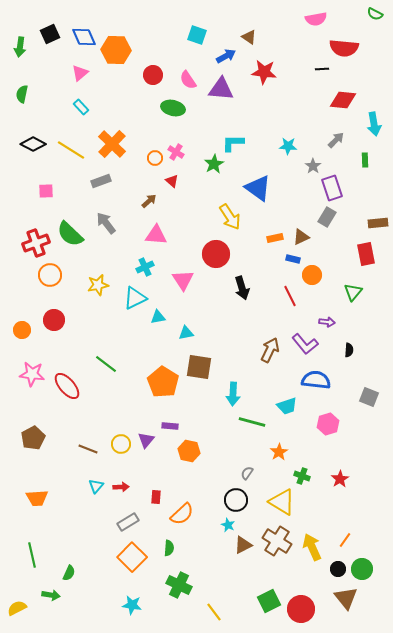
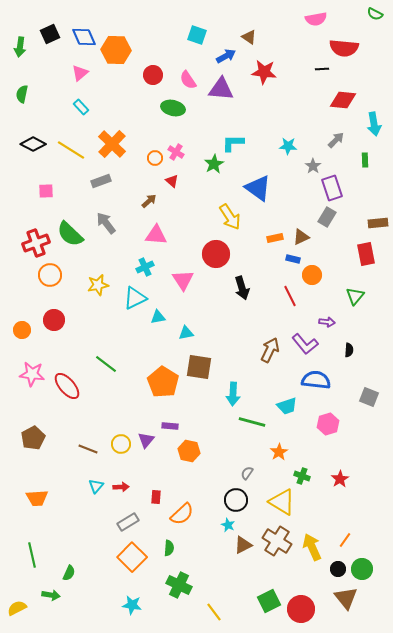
green triangle at (353, 292): moved 2 px right, 4 px down
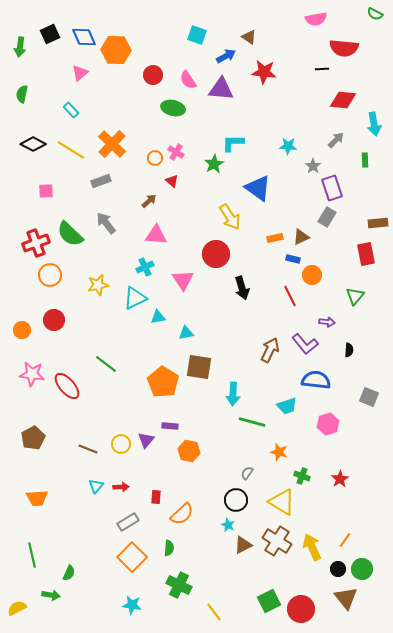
cyan rectangle at (81, 107): moved 10 px left, 3 px down
orange star at (279, 452): rotated 24 degrees counterclockwise
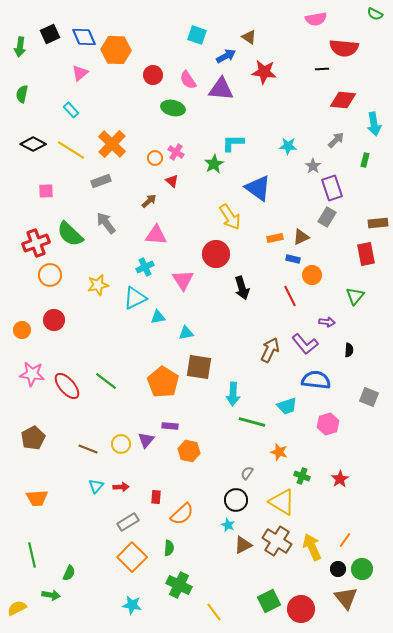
green rectangle at (365, 160): rotated 16 degrees clockwise
green line at (106, 364): moved 17 px down
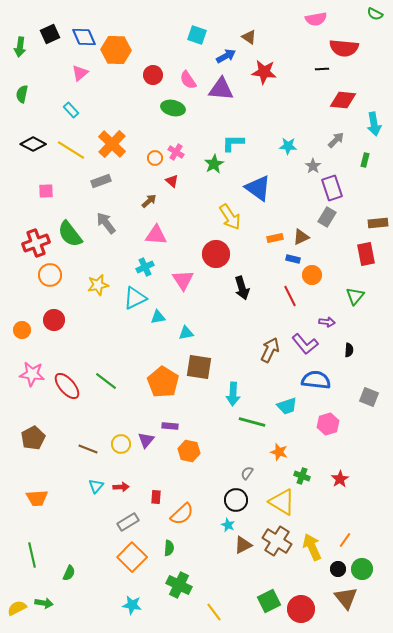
green semicircle at (70, 234): rotated 8 degrees clockwise
green arrow at (51, 595): moved 7 px left, 8 px down
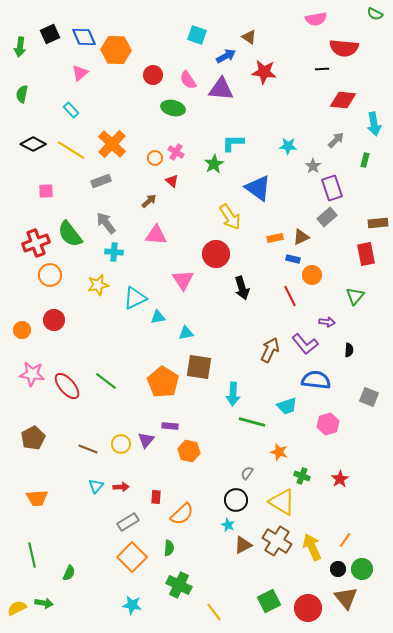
gray rectangle at (327, 217): rotated 18 degrees clockwise
cyan cross at (145, 267): moved 31 px left, 15 px up; rotated 30 degrees clockwise
red circle at (301, 609): moved 7 px right, 1 px up
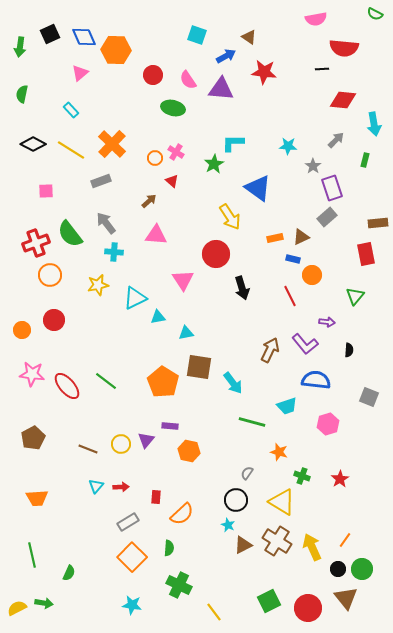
cyan arrow at (233, 394): moved 11 px up; rotated 40 degrees counterclockwise
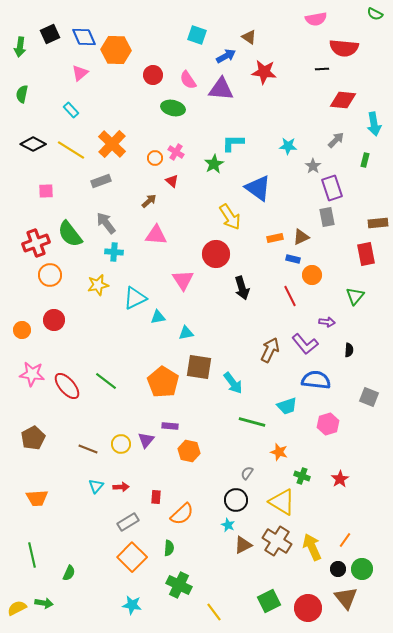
gray rectangle at (327, 217): rotated 60 degrees counterclockwise
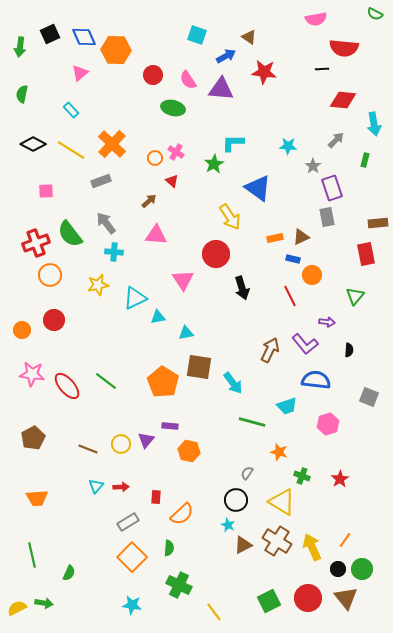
red circle at (308, 608): moved 10 px up
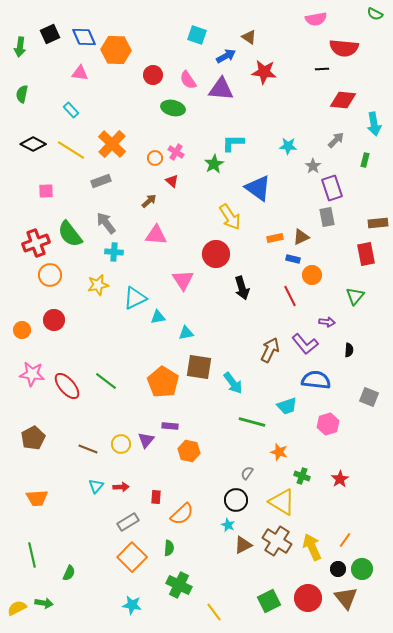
pink triangle at (80, 73): rotated 48 degrees clockwise
